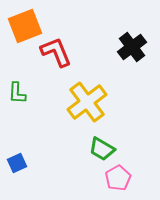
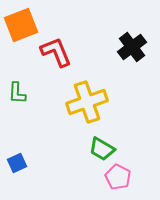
orange square: moved 4 px left, 1 px up
yellow cross: rotated 18 degrees clockwise
pink pentagon: moved 1 px up; rotated 15 degrees counterclockwise
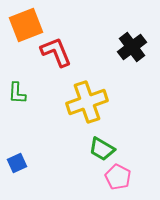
orange square: moved 5 px right
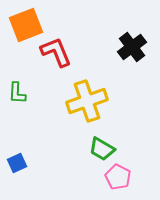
yellow cross: moved 1 px up
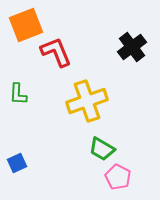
green L-shape: moved 1 px right, 1 px down
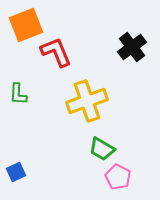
blue square: moved 1 px left, 9 px down
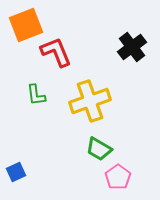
green L-shape: moved 18 px right, 1 px down; rotated 10 degrees counterclockwise
yellow cross: moved 3 px right
green trapezoid: moved 3 px left
pink pentagon: rotated 10 degrees clockwise
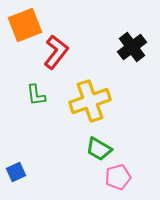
orange square: moved 1 px left
red L-shape: rotated 60 degrees clockwise
pink pentagon: rotated 20 degrees clockwise
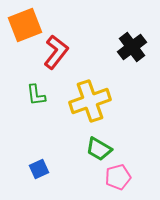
blue square: moved 23 px right, 3 px up
